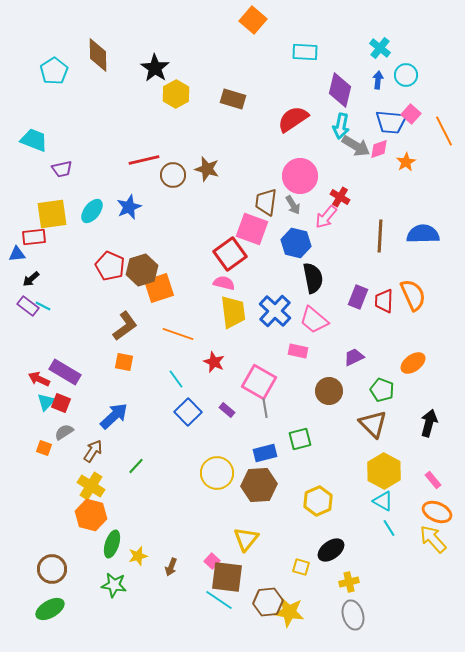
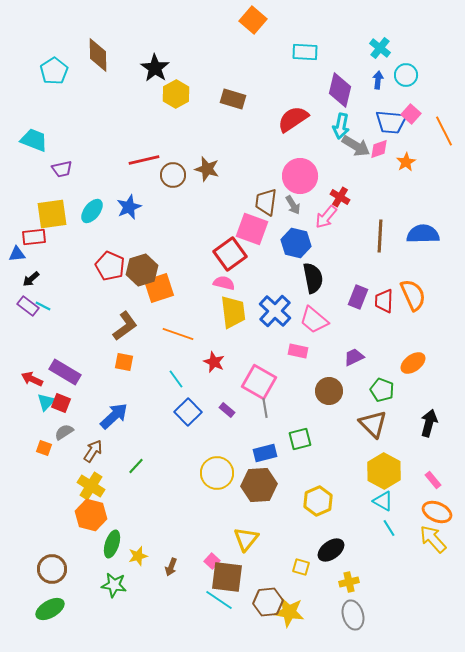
red arrow at (39, 379): moved 7 px left
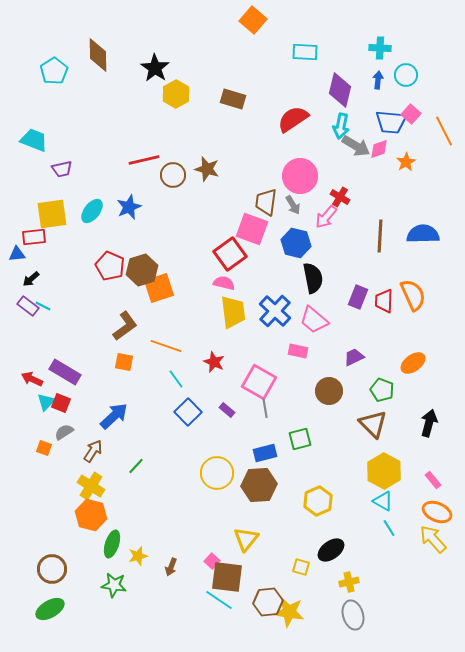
cyan cross at (380, 48): rotated 35 degrees counterclockwise
orange line at (178, 334): moved 12 px left, 12 px down
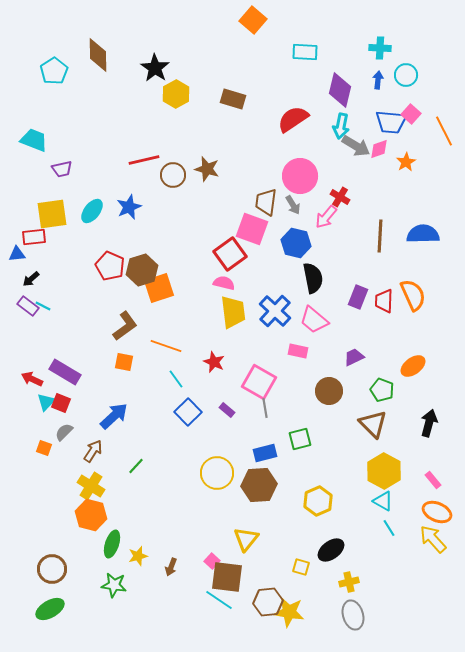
orange ellipse at (413, 363): moved 3 px down
gray semicircle at (64, 432): rotated 12 degrees counterclockwise
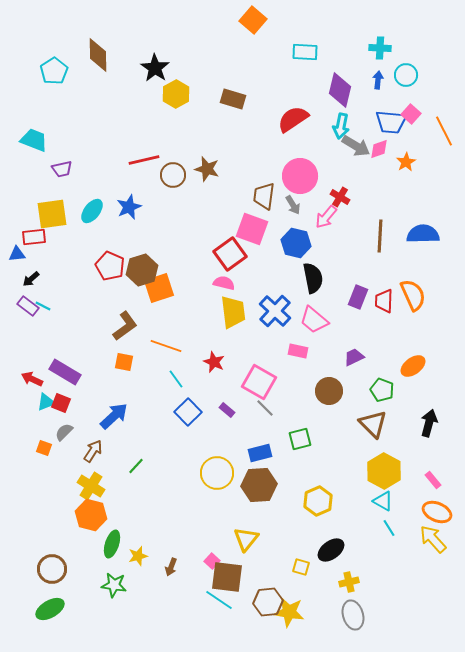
brown trapezoid at (266, 202): moved 2 px left, 6 px up
cyan triangle at (46, 402): rotated 24 degrees clockwise
gray line at (265, 408): rotated 36 degrees counterclockwise
blue rectangle at (265, 453): moved 5 px left
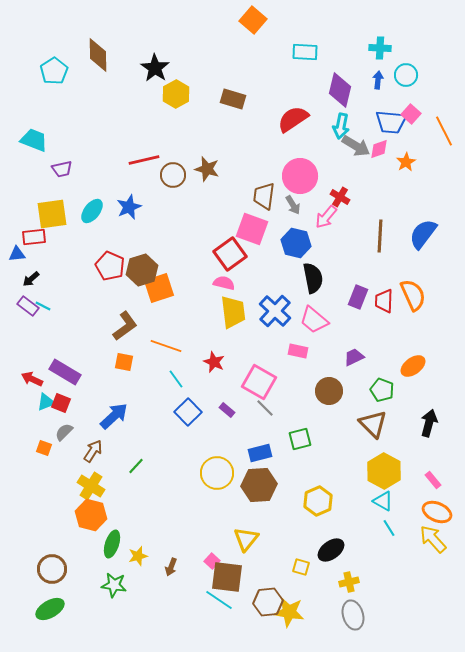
blue semicircle at (423, 234): rotated 52 degrees counterclockwise
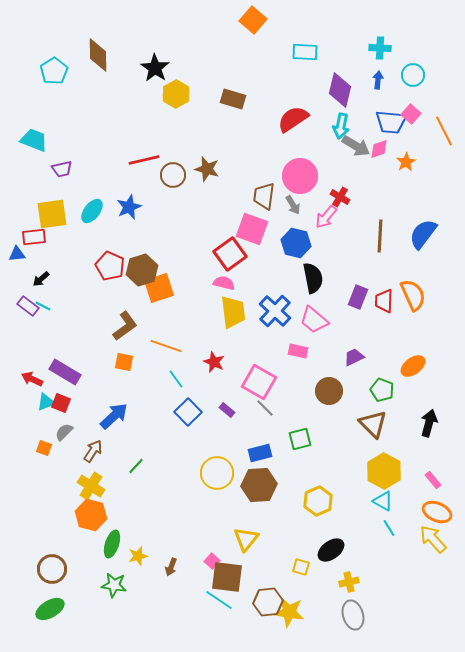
cyan circle at (406, 75): moved 7 px right
black arrow at (31, 279): moved 10 px right
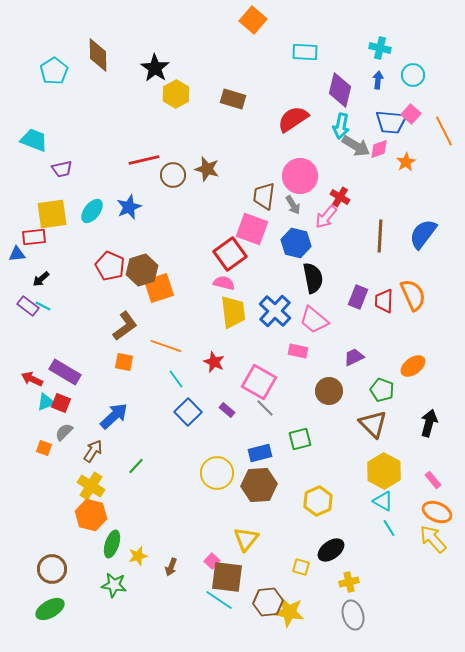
cyan cross at (380, 48): rotated 10 degrees clockwise
